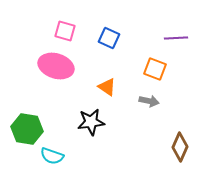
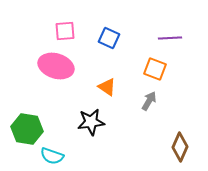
pink square: rotated 20 degrees counterclockwise
purple line: moved 6 px left
gray arrow: rotated 72 degrees counterclockwise
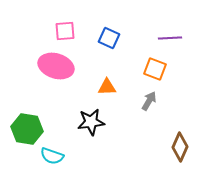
orange triangle: rotated 36 degrees counterclockwise
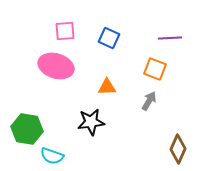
brown diamond: moved 2 px left, 2 px down
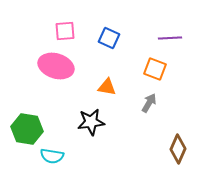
orange triangle: rotated 12 degrees clockwise
gray arrow: moved 2 px down
cyan semicircle: rotated 10 degrees counterclockwise
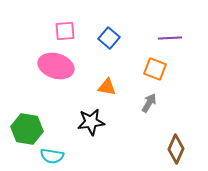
blue square: rotated 15 degrees clockwise
brown diamond: moved 2 px left
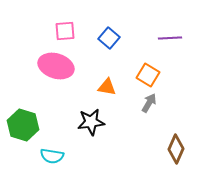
orange square: moved 7 px left, 6 px down; rotated 10 degrees clockwise
green hexagon: moved 4 px left, 4 px up; rotated 8 degrees clockwise
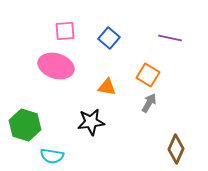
purple line: rotated 15 degrees clockwise
green hexagon: moved 2 px right
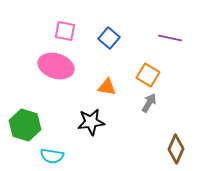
pink square: rotated 15 degrees clockwise
